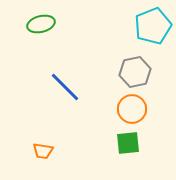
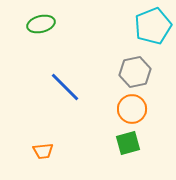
green square: rotated 10 degrees counterclockwise
orange trapezoid: rotated 15 degrees counterclockwise
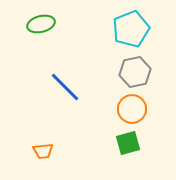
cyan pentagon: moved 22 px left, 3 px down
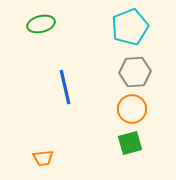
cyan pentagon: moved 1 px left, 2 px up
gray hexagon: rotated 8 degrees clockwise
blue line: rotated 32 degrees clockwise
green square: moved 2 px right
orange trapezoid: moved 7 px down
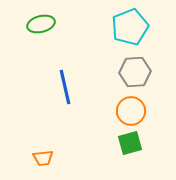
orange circle: moved 1 px left, 2 px down
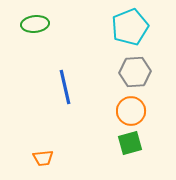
green ellipse: moved 6 px left; rotated 8 degrees clockwise
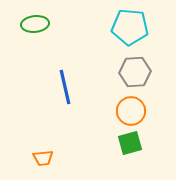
cyan pentagon: rotated 27 degrees clockwise
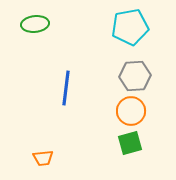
cyan pentagon: rotated 15 degrees counterclockwise
gray hexagon: moved 4 px down
blue line: moved 1 px right, 1 px down; rotated 20 degrees clockwise
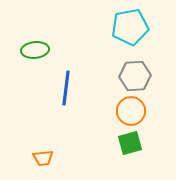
green ellipse: moved 26 px down
